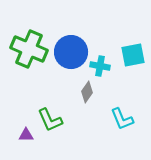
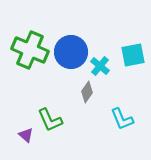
green cross: moved 1 px right, 1 px down
cyan cross: rotated 30 degrees clockwise
purple triangle: rotated 42 degrees clockwise
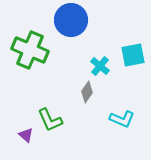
blue circle: moved 32 px up
cyan L-shape: rotated 45 degrees counterclockwise
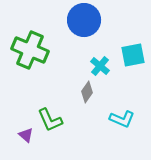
blue circle: moved 13 px right
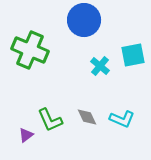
gray diamond: moved 25 px down; rotated 60 degrees counterclockwise
purple triangle: rotated 42 degrees clockwise
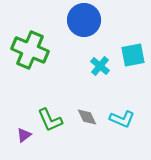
purple triangle: moved 2 px left
